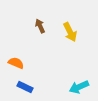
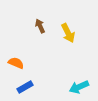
yellow arrow: moved 2 px left, 1 px down
blue rectangle: rotated 56 degrees counterclockwise
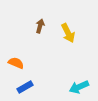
brown arrow: rotated 40 degrees clockwise
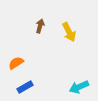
yellow arrow: moved 1 px right, 1 px up
orange semicircle: rotated 56 degrees counterclockwise
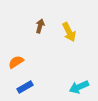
orange semicircle: moved 1 px up
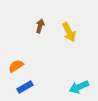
orange semicircle: moved 4 px down
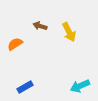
brown arrow: rotated 88 degrees counterclockwise
orange semicircle: moved 1 px left, 22 px up
cyan arrow: moved 1 px right, 1 px up
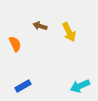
orange semicircle: rotated 98 degrees clockwise
blue rectangle: moved 2 px left, 1 px up
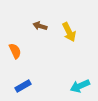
orange semicircle: moved 7 px down
